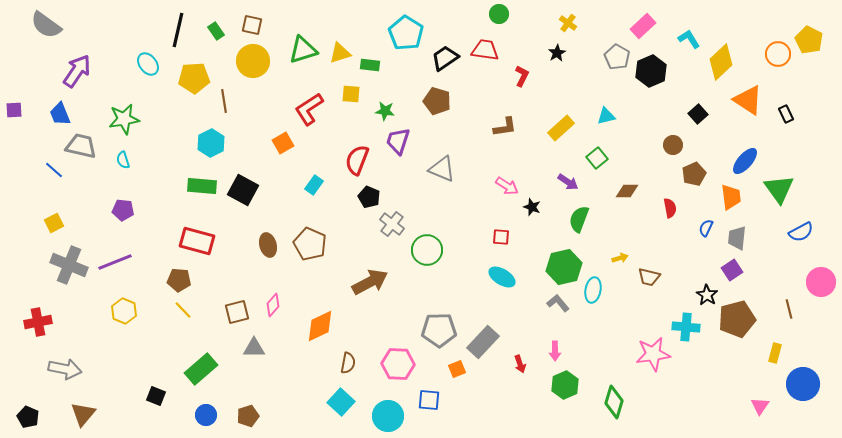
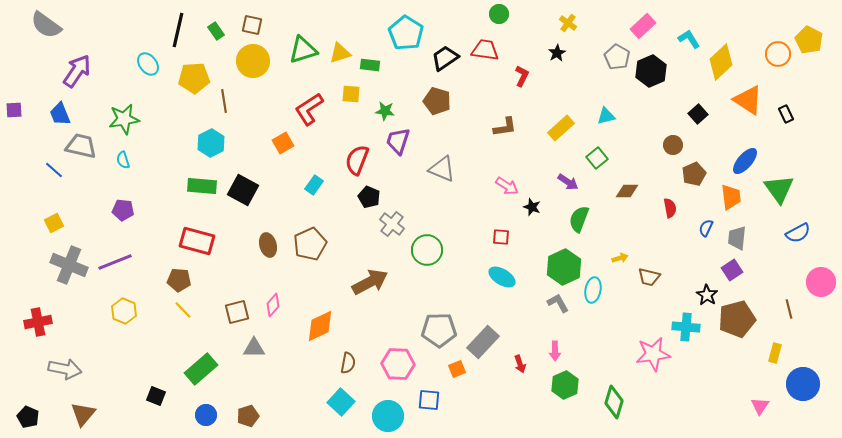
blue semicircle at (801, 232): moved 3 px left, 1 px down
brown pentagon at (310, 244): rotated 24 degrees clockwise
green hexagon at (564, 267): rotated 12 degrees counterclockwise
gray L-shape at (558, 303): rotated 10 degrees clockwise
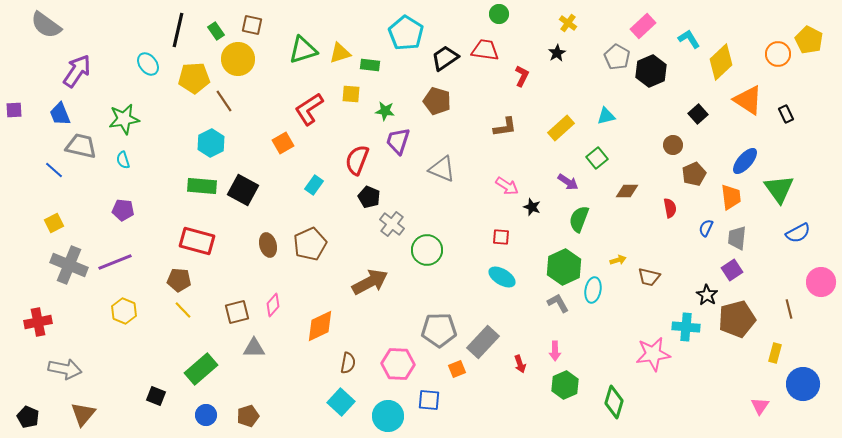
yellow circle at (253, 61): moved 15 px left, 2 px up
brown line at (224, 101): rotated 25 degrees counterclockwise
yellow arrow at (620, 258): moved 2 px left, 2 px down
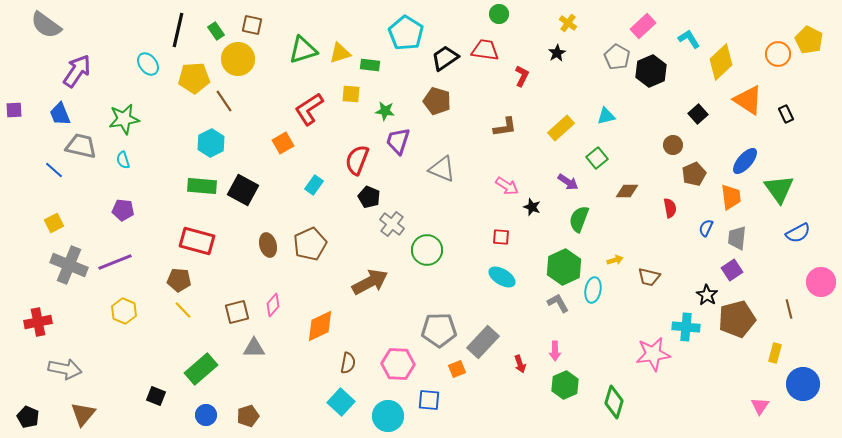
yellow arrow at (618, 260): moved 3 px left
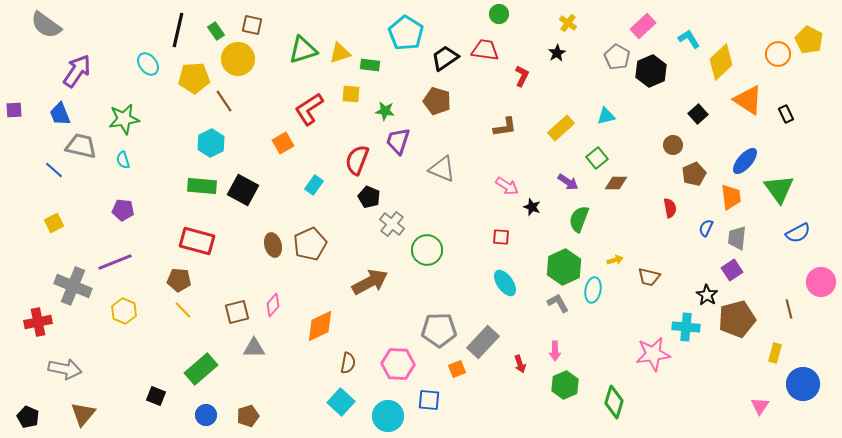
brown diamond at (627, 191): moved 11 px left, 8 px up
brown ellipse at (268, 245): moved 5 px right
gray cross at (69, 265): moved 4 px right, 21 px down
cyan ellipse at (502, 277): moved 3 px right, 6 px down; rotated 24 degrees clockwise
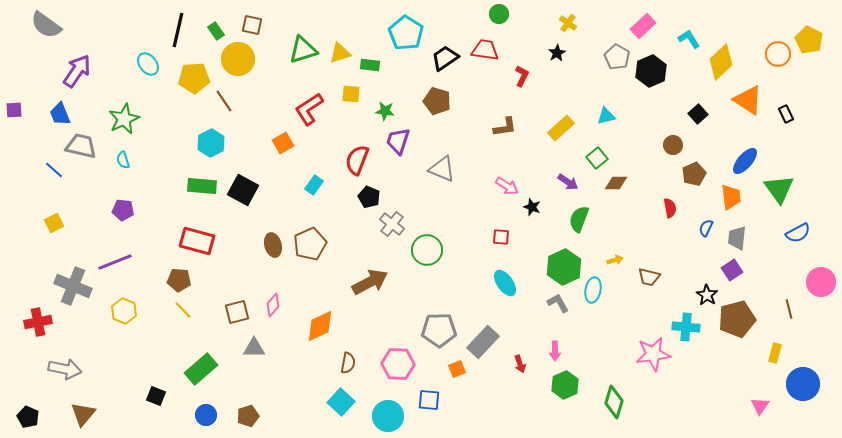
green star at (124, 119): rotated 16 degrees counterclockwise
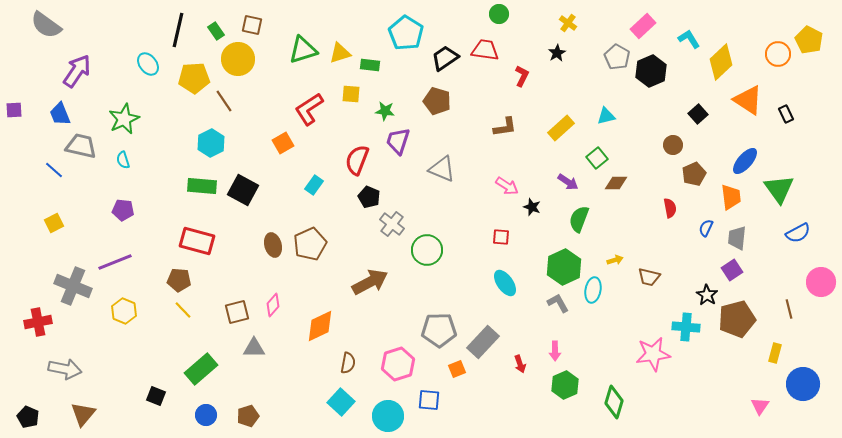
pink hexagon at (398, 364): rotated 20 degrees counterclockwise
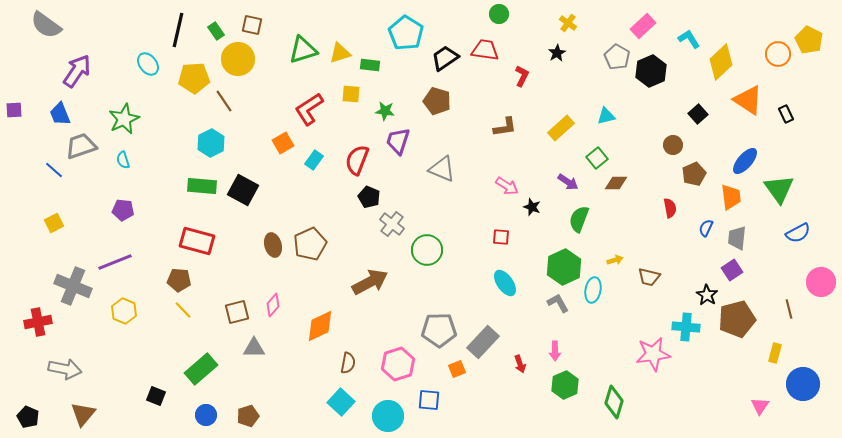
gray trapezoid at (81, 146): rotated 32 degrees counterclockwise
cyan rectangle at (314, 185): moved 25 px up
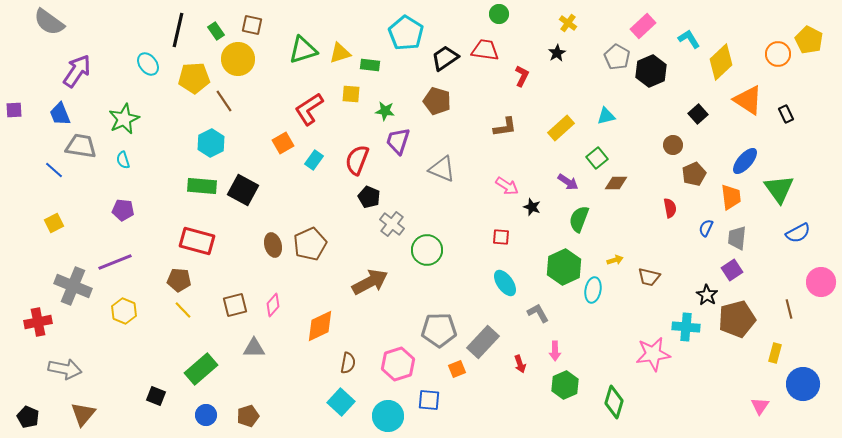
gray semicircle at (46, 25): moved 3 px right, 3 px up
gray trapezoid at (81, 146): rotated 28 degrees clockwise
gray L-shape at (558, 303): moved 20 px left, 10 px down
brown square at (237, 312): moved 2 px left, 7 px up
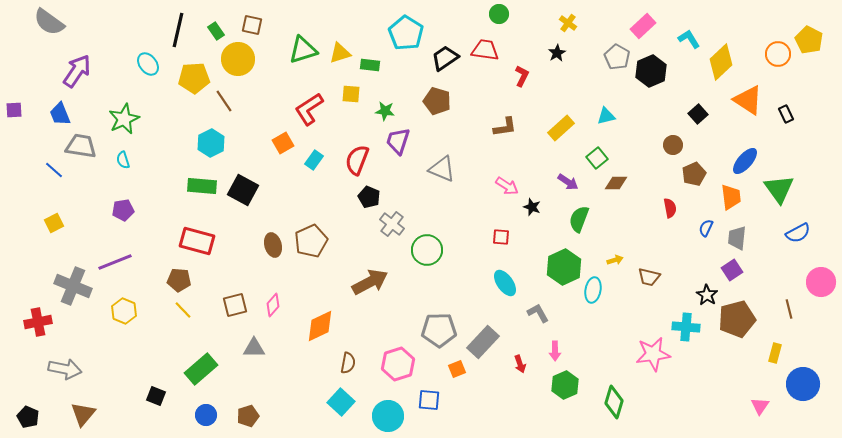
purple pentagon at (123, 210): rotated 15 degrees counterclockwise
brown pentagon at (310, 244): moved 1 px right, 3 px up
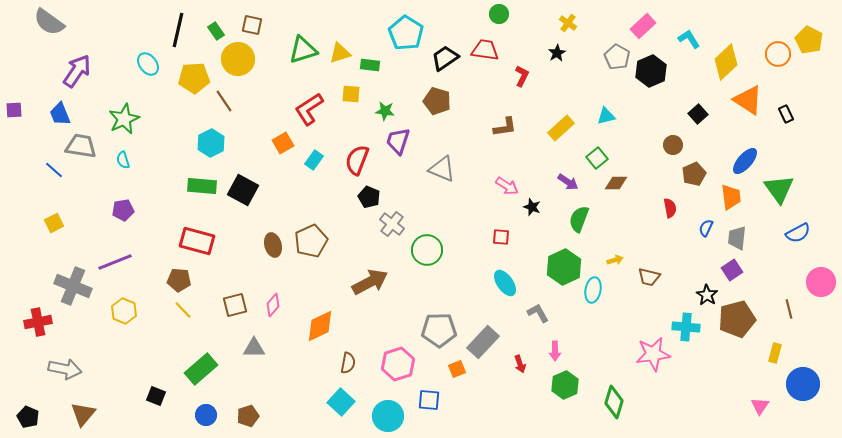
yellow diamond at (721, 62): moved 5 px right
